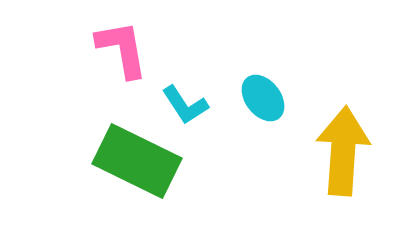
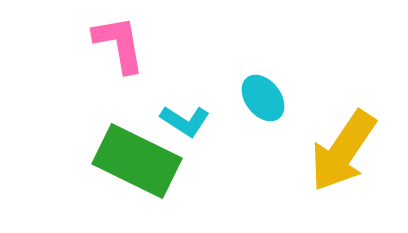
pink L-shape: moved 3 px left, 5 px up
cyan L-shape: moved 16 px down; rotated 24 degrees counterclockwise
yellow arrow: rotated 150 degrees counterclockwise
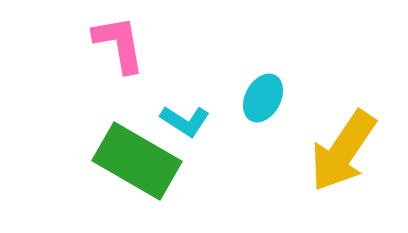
cyan ellipse: rotated 66 degrees clockwise
green rectangle: rotated 4 degrees clockwise
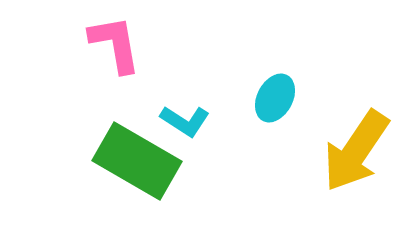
pink L-shape: moved 4 px left
cyan ellipse: moved 12 px right
yellow arrow: moved 13 px right
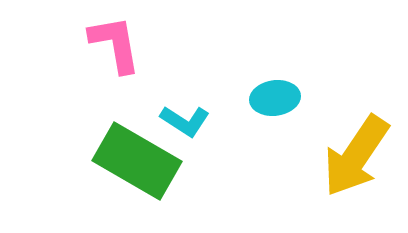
cyan ellipse: rotated 54 degrees clockwise
yellow arrow: moved 5 px down
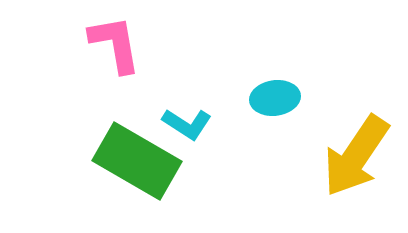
cyan L-shape: moved 2 px right, 3 px down
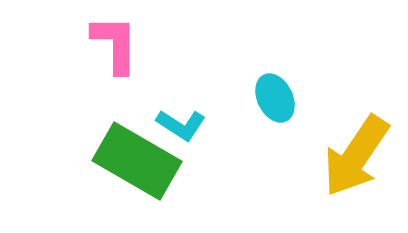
pink L-shape: rotated 10 degrees clockwise
cyan ellipse: rotated 72 degrees clockwise
cyan L-shape: moved 6 px left, 1 px down
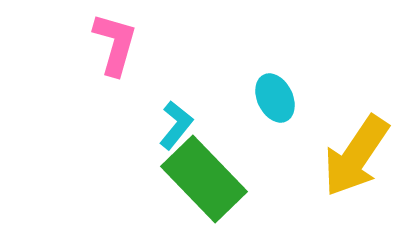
pink L-shape: rotated 16 degrees clockwise
cyan L-shape: moved 5 px left; rotated 84 degrees counterclockwise
green rectangle: moved 67 px right, 18 px down; rotated 16 degrees clockwise
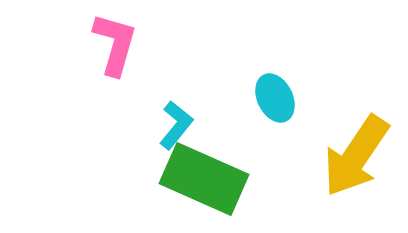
green rectangle: rotated 22 degrees counterclockwise
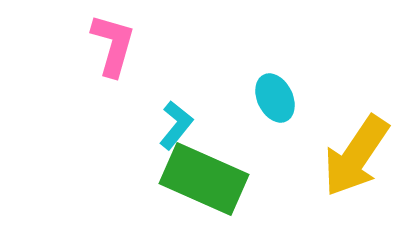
pink L-shape: moved 2 px left, 1 px down
